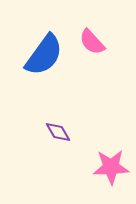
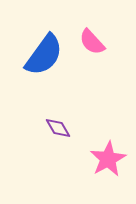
purple diamond: moved 4 px up
pink star: moved 3 px left, 8 px up; rotated 27 degrees counterclockwise
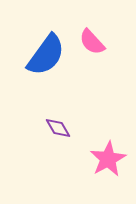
blue semicircle: moved 2 px right
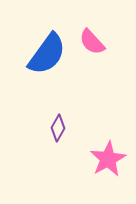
blue semicircle: moved 1 px right, 1 px up
purple diamond: rotated 60 degrees clockwise
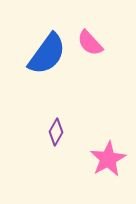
pink semicircle: moved 2 px left, 1 px down
purple diamond: moved 2 px left, 4 px down
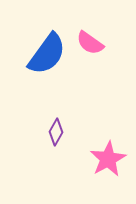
pink semicircle: rotated 12 degrees counterclockwise
